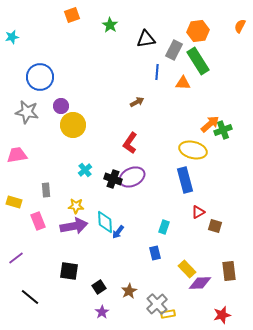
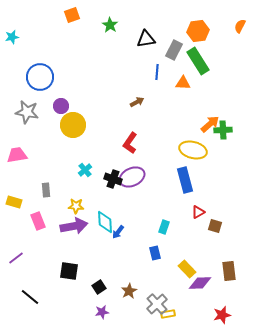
green cross at (223, 130): rotated 18 degrees clockwise
purple star at (102, 312): rotated 24 degrees clockwise
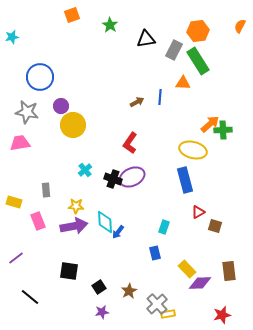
blue line at (157, 72): moved 3 px right, 25 px down
pink trapezoid at (17, 155): moved 3 px right, 12 px up
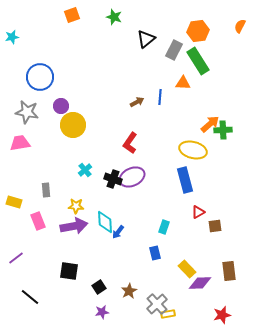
green star at (110, 25): moved 4 px right, 8 px up; rotated 14 degrees counterclockwise
black triangle at (146, 39): rotated 30 degrees counterclockwise
brown square at (215, 226): rotated 24 degrees counterclockwise
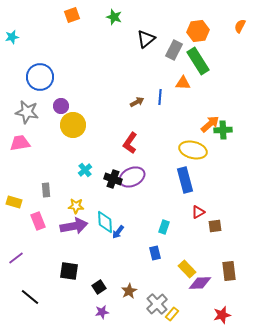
yellow rectangle at (168, 314): moved 4 px right; rotated 40 degrees counterclockwise
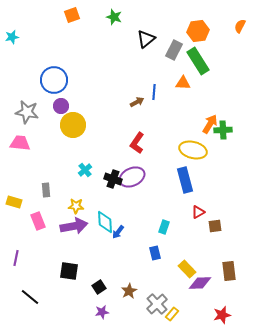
blue circle at (40, 77): moved 14 px right, 3 px down
blue line at (160, 97): moved 6 px left, 5 px up
orange arrow at (210, 124): rotated 18 degrees counterclockwise
pink trapezoid at (20, 143): rotated 15 degrees clockwise
red L-shape at (130, 143): moved 7 px right
purple line at (16, 258): rotated 42 degrees counterclockwise
